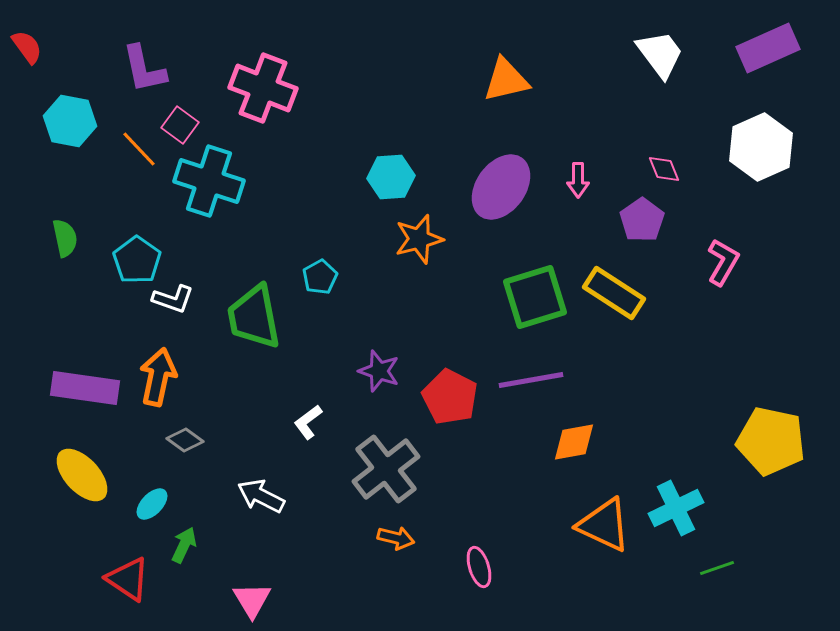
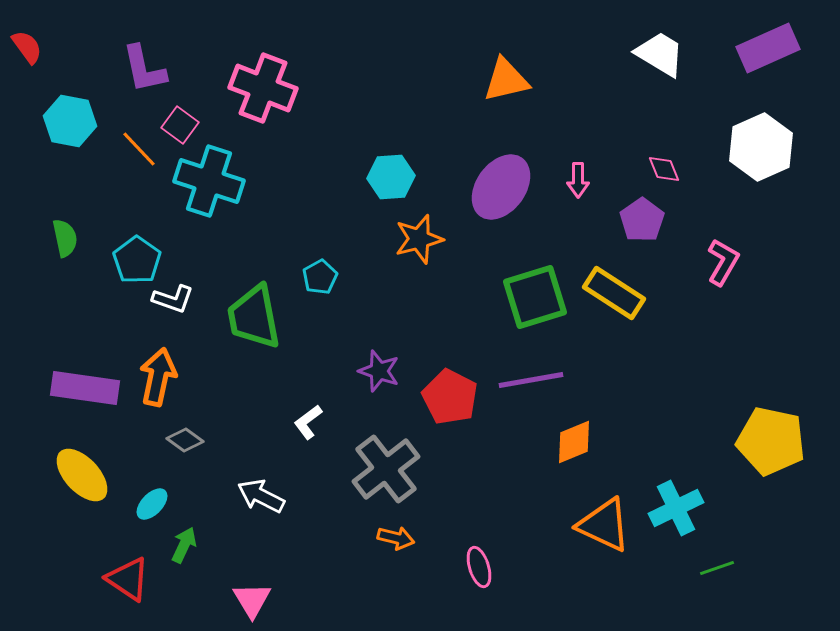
white trapezoid at (660, 54): rotated 22 degrees counterclockwise
orange diamond at (574, 442): rotated 12 degrees counterclockwise
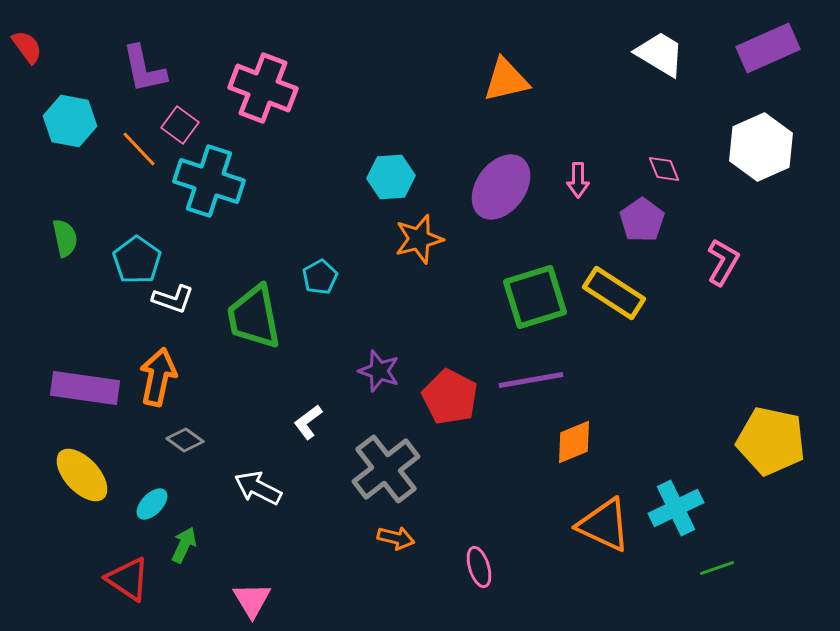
white arrow at (261, 496): moved 3 px left, 8 px up
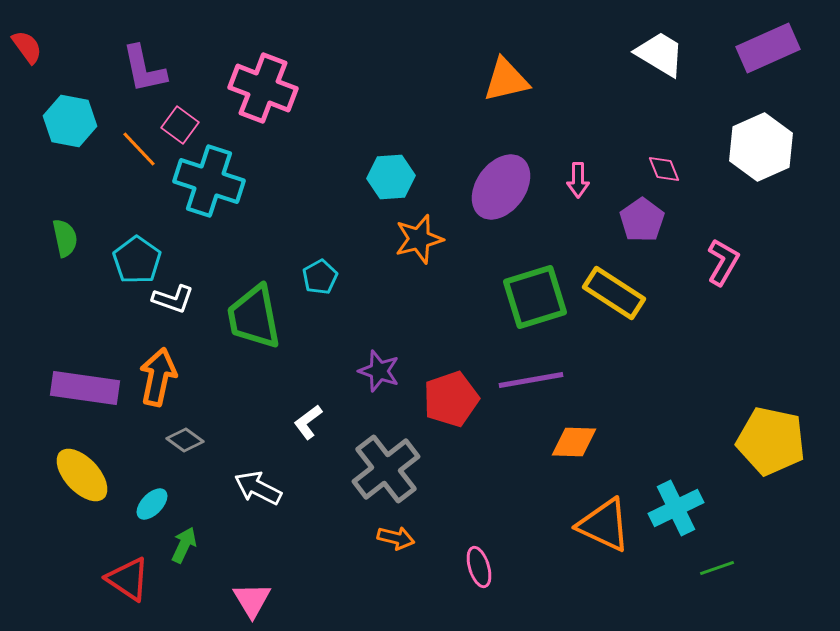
red pentagon at (450, 397): moved 1 px right, 2 px down; rotated 26 degrees clockwise
orange diamond at (574, 442): rotated 24 degrees clockwise
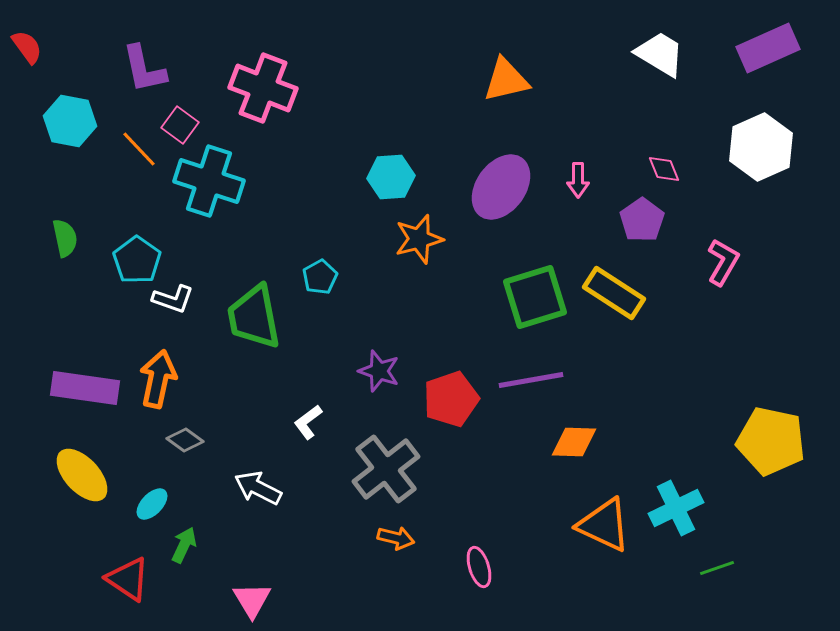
orange arrow at (158, 377): moved 2 px down
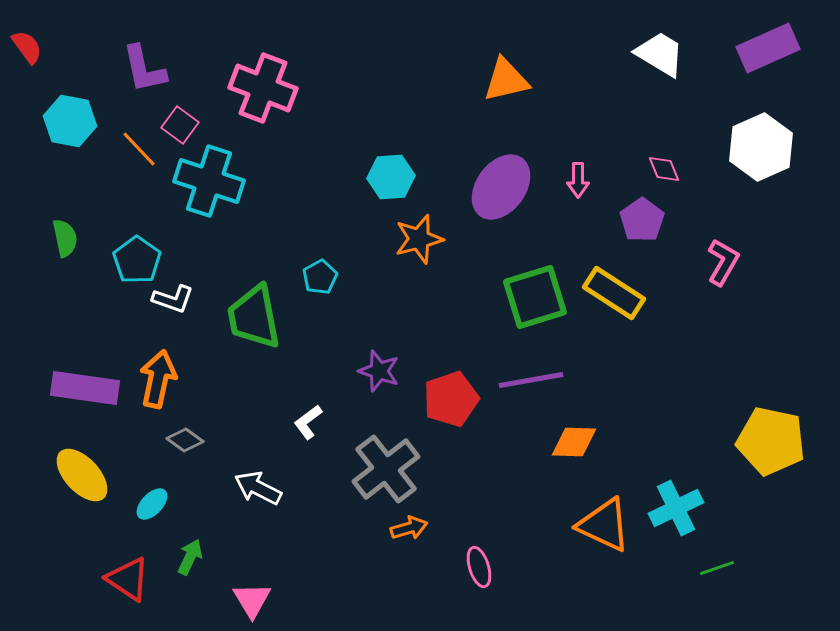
orange arrow at (396, 538): moved 13 px right, 10 px up; rotated 30 degrees counterclockwise
green arrow at (184, 545): moved 6 px right, 12 px down
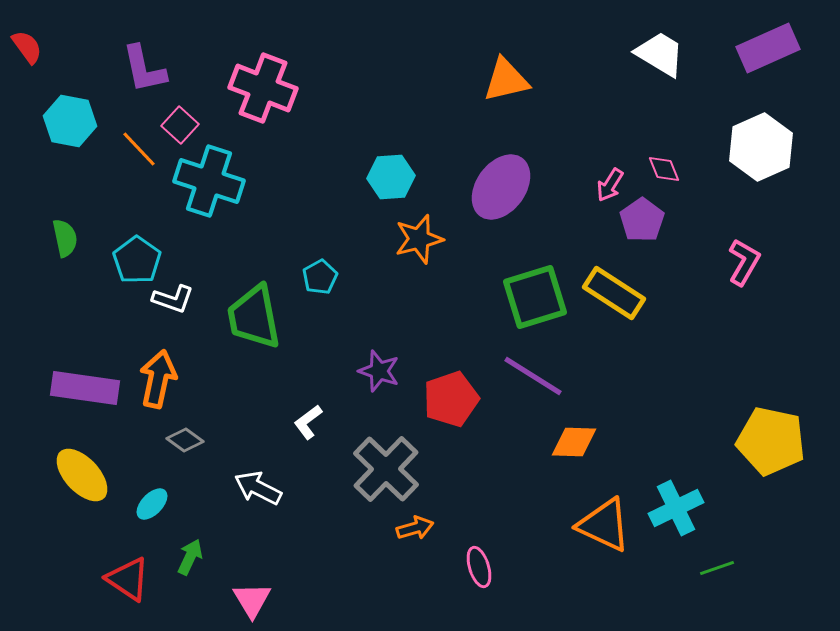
pink square at (180, 125): rotated 6 degrees clockwise
pink arrow at (578, 180): moved 32 px right, 5 px down; rotated 32 degrees clockwise
pink L-shape at (723, 262): moved 21 px right
purple line at (531, 380): moved 2 px right, 4 px up; rotated 42 degrees clockwise
gray cross at (386, 469): rotated 8 degrees counterclockwise
orange arrow at (409, 528): moved 6 px right
